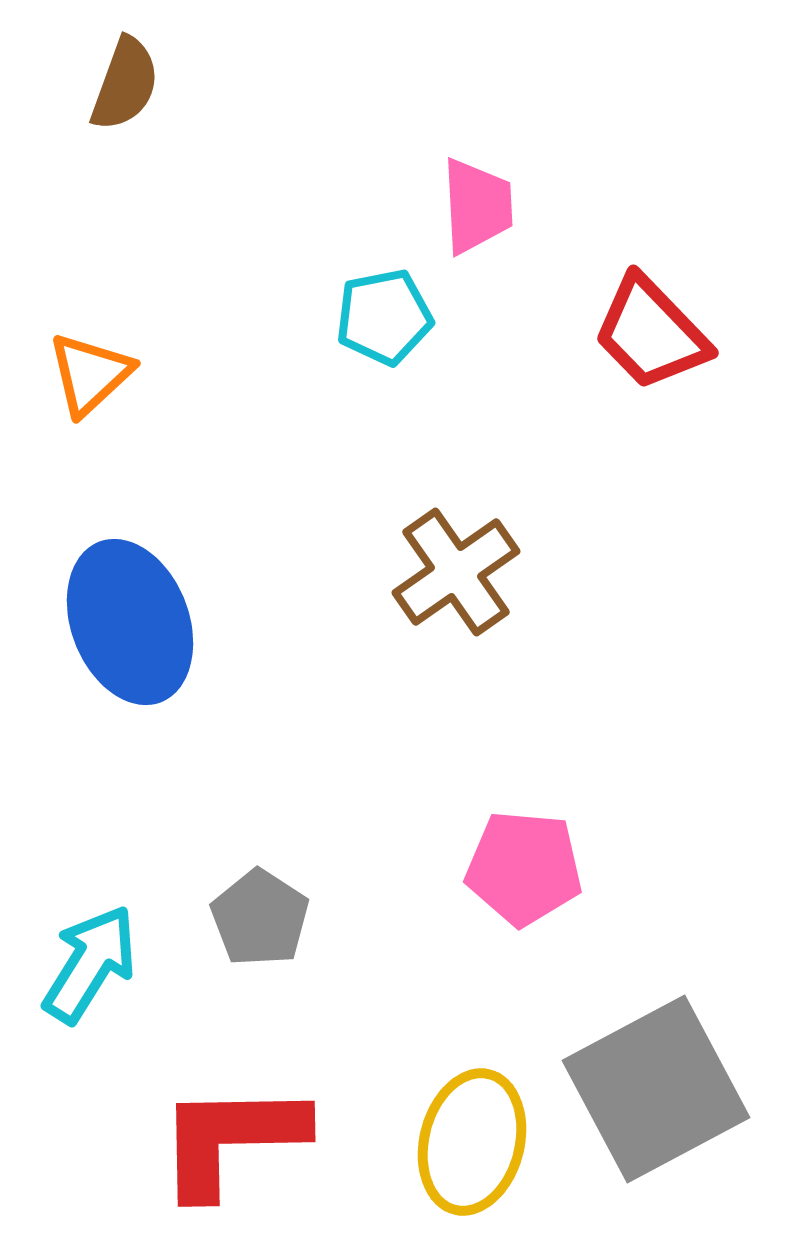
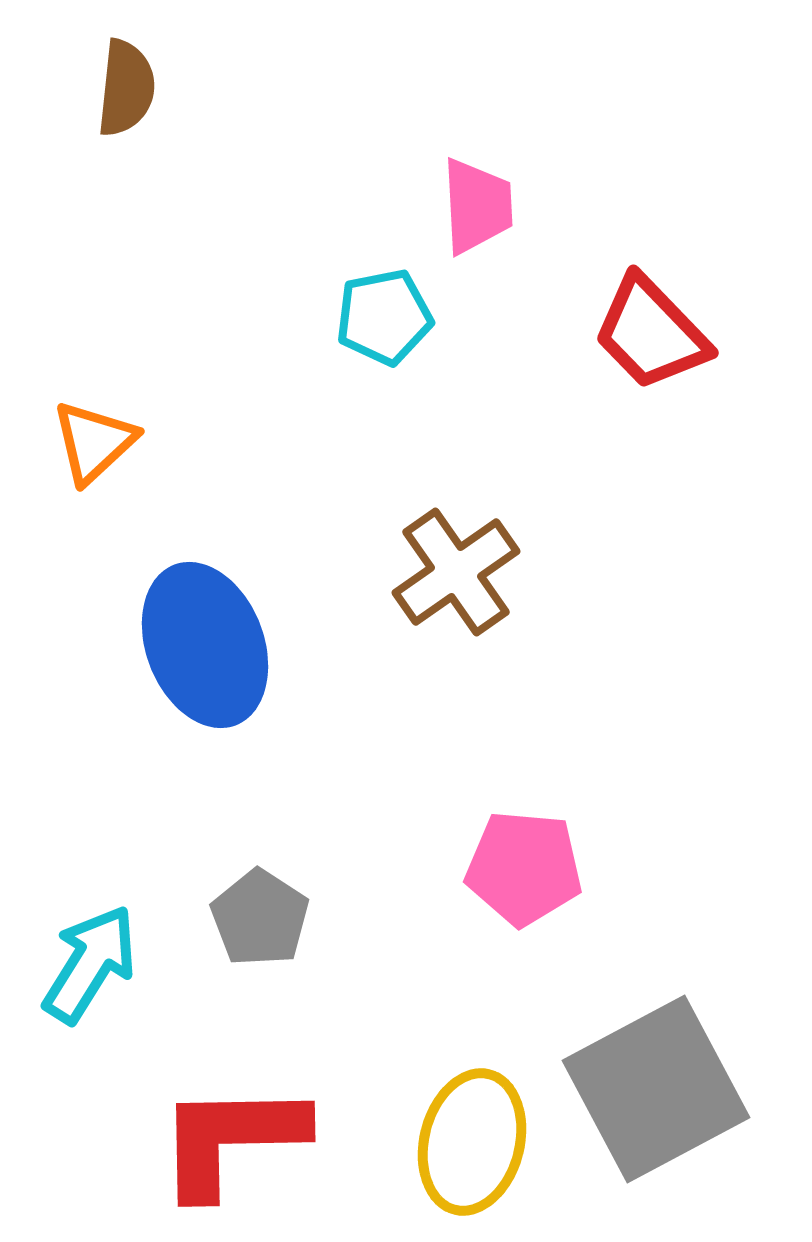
brown semicircle: moved 1 px right, 4 px down; rotated 14 degrees counterclockwise
orange triangle: moved 4 px right, 68 px down
blue ellipse: moved 75 px right, 23 px down
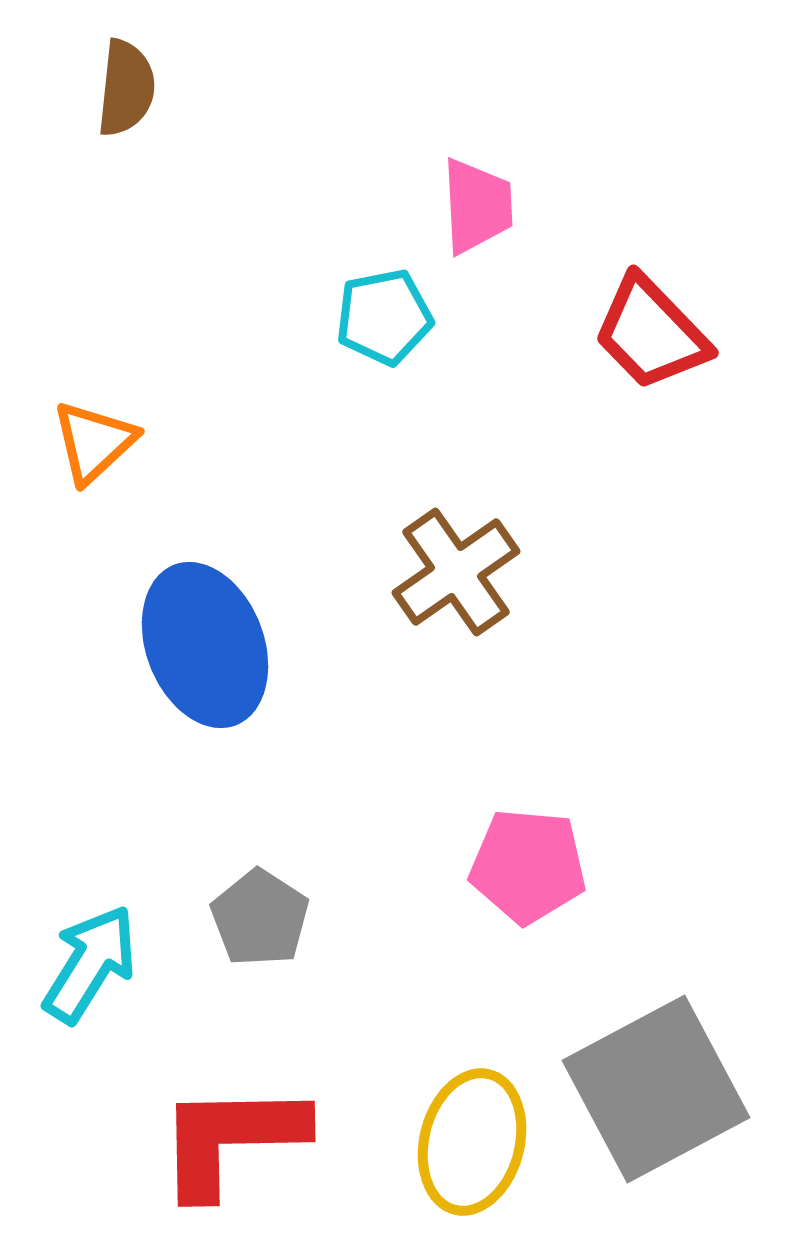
pink pentagon: moved 4 px right, 2 px up
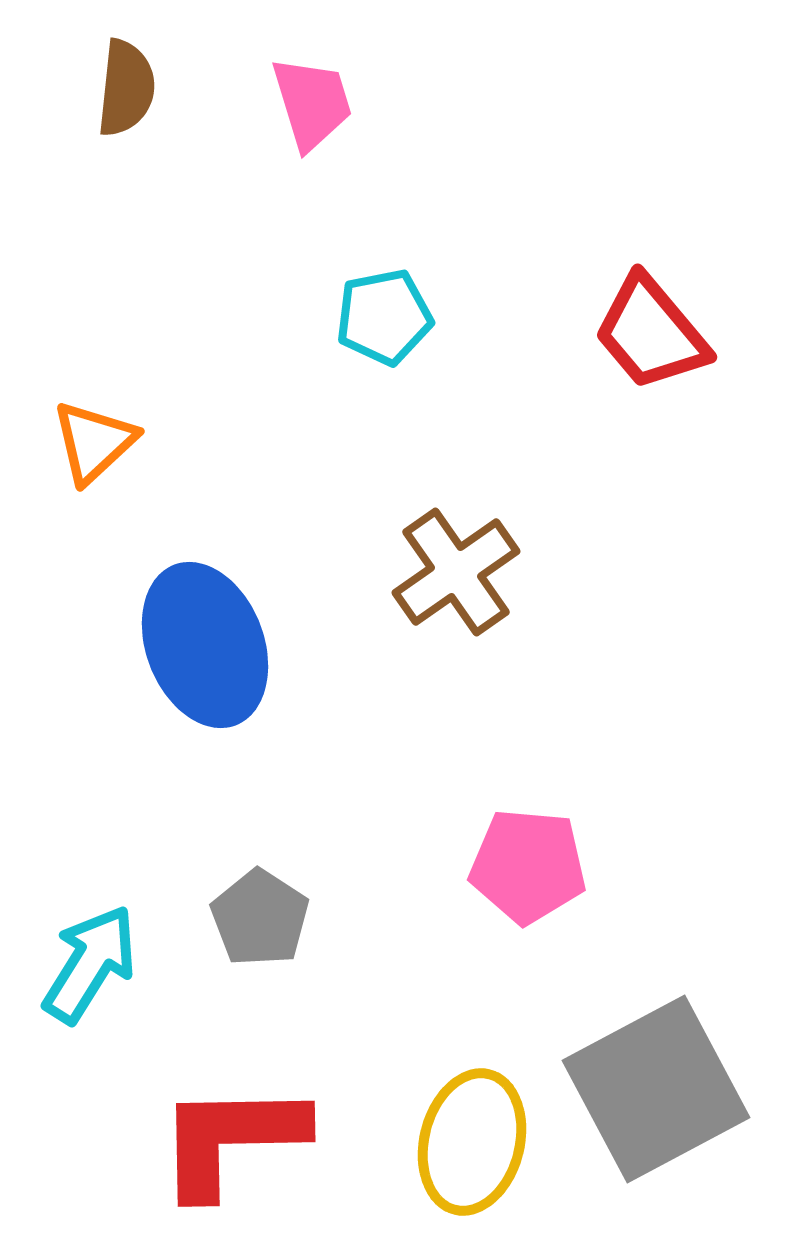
pink trapezoid: moved 165 px left, 103 px up; rotated 14 degrees counterclockwise
red trapezoid: rotated 4 degrees clockwise
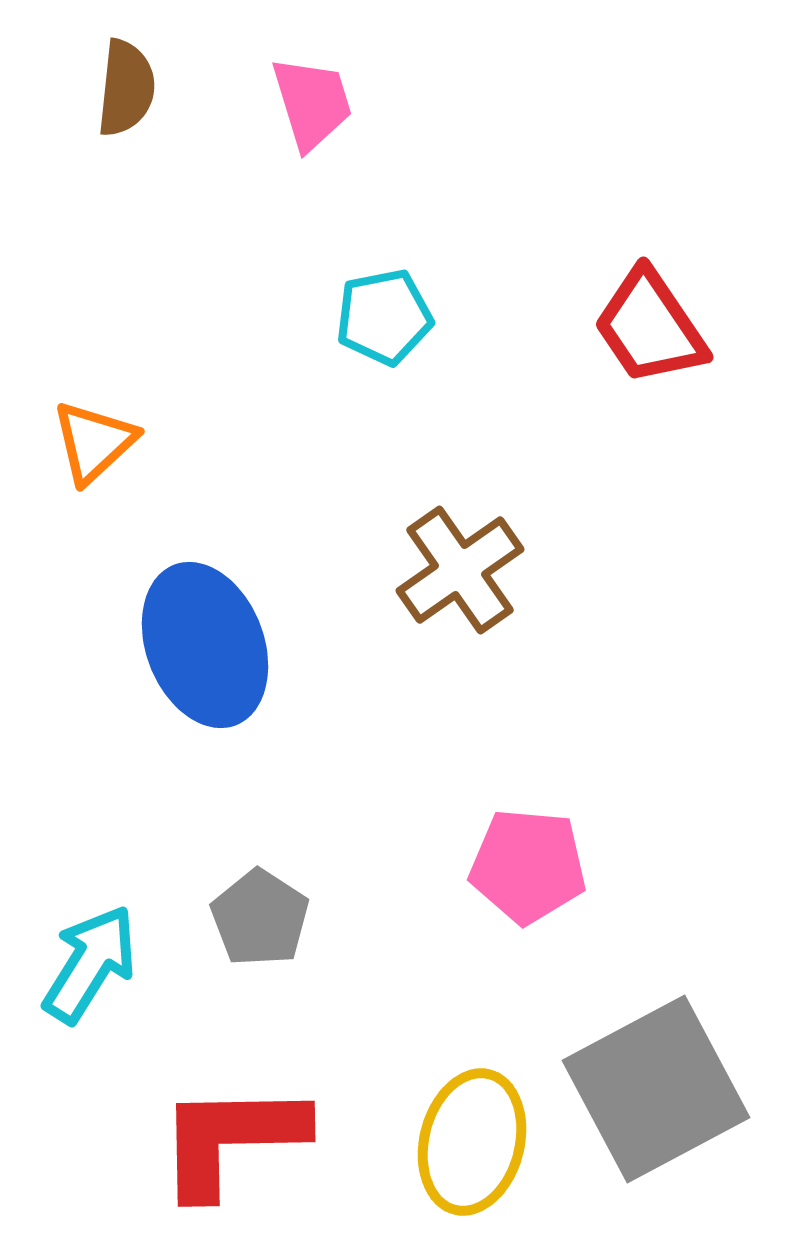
red trapezoid: moved 1 px left, 6 px up; rotated 6 degrees clockwise
brown cross: moved 4 px right, 2 px up
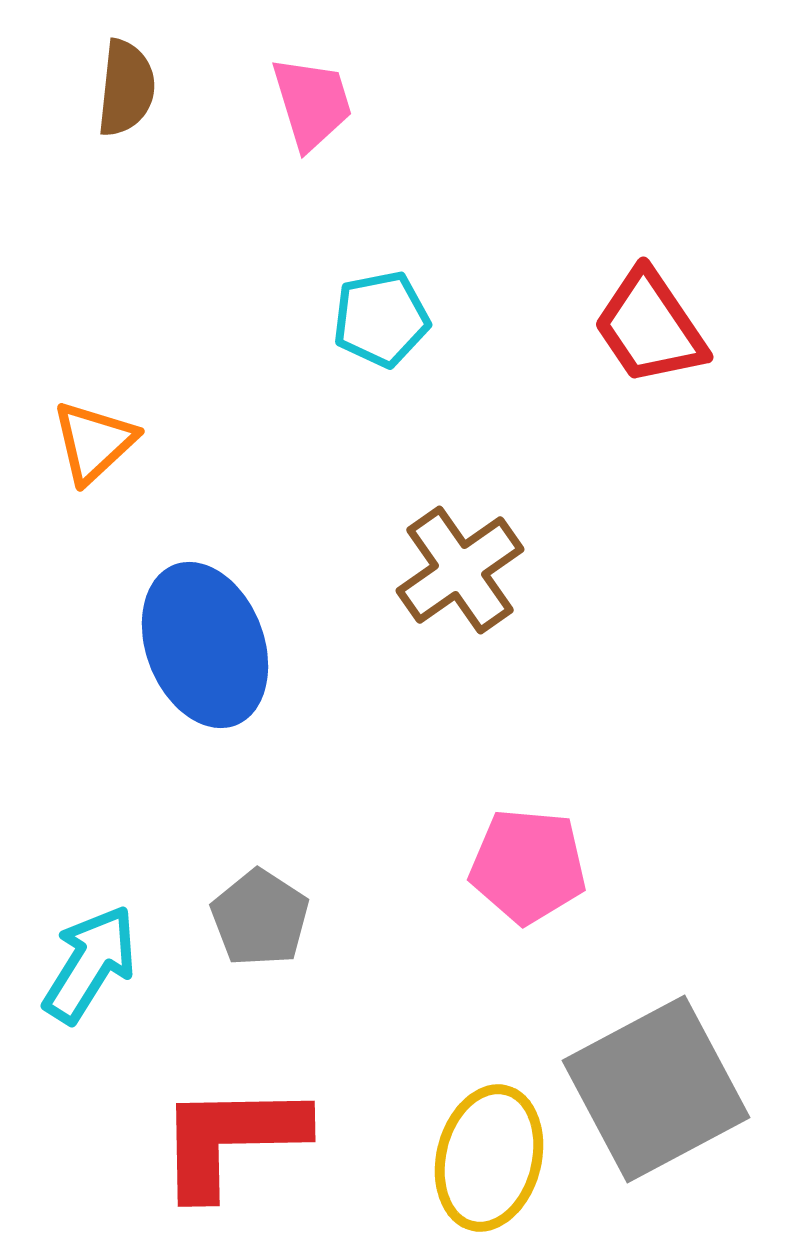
cyan pentagon: moved 3 px left, 2 px down
yellow ellipse: moved 17 px right, 16 px down
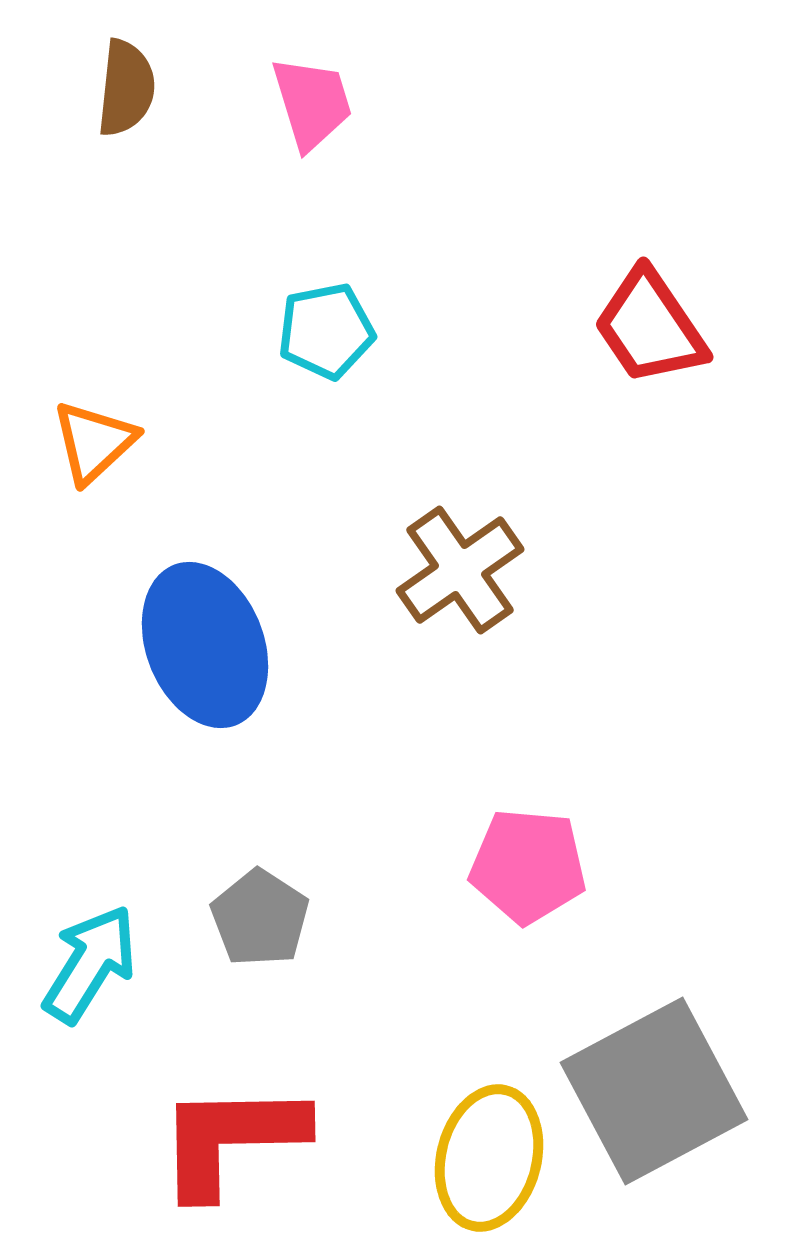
cyan pentagon: moved 55 px left, 12 px down
gray square: moved 2 px left, 2 px down
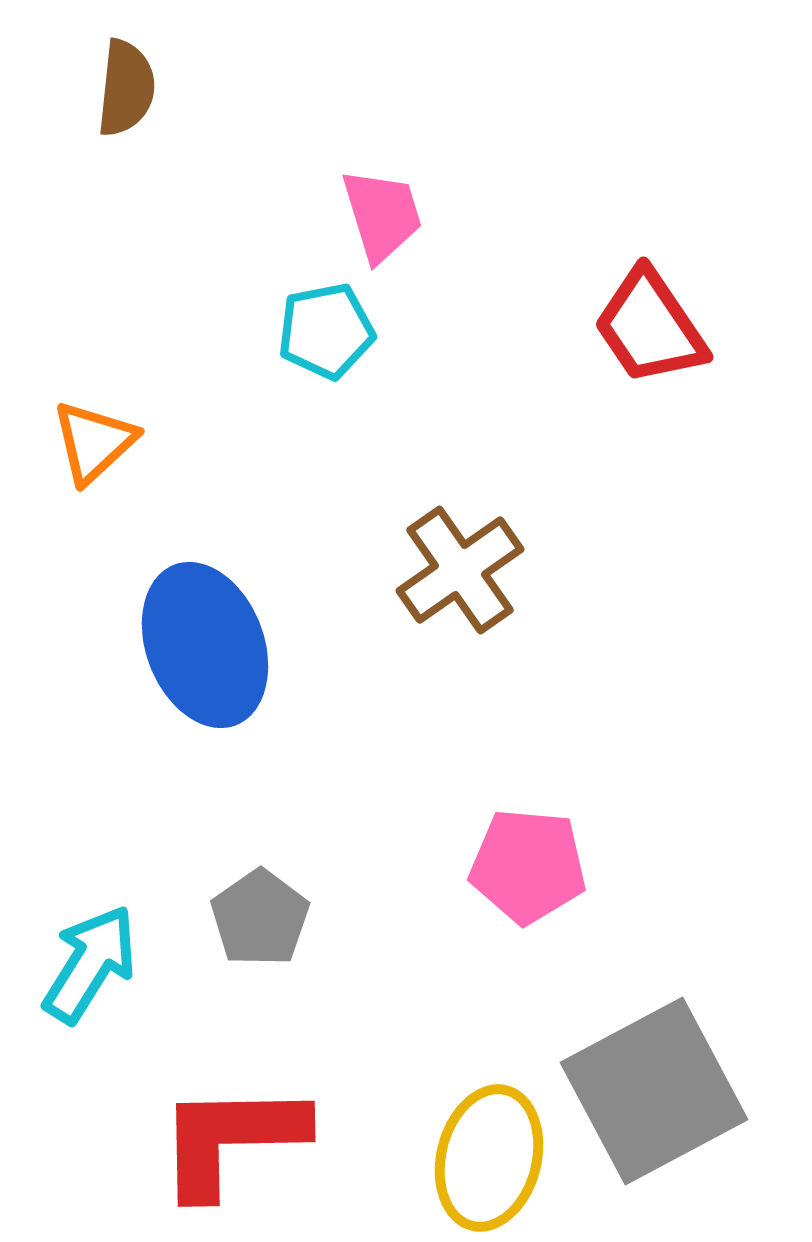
pink trapezoid: moved 70 px right, 112 px down
gray pentagon: rotated 4 degrees clockwise
